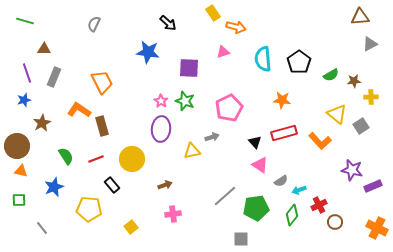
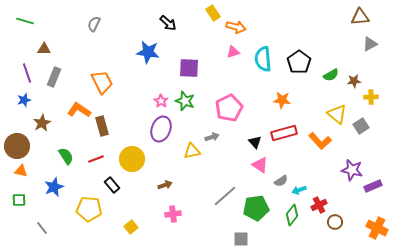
pink triangle at (223, 52): moved 10 px right
purple ellipse at (161, 129): rotated 15 degrees clockwise
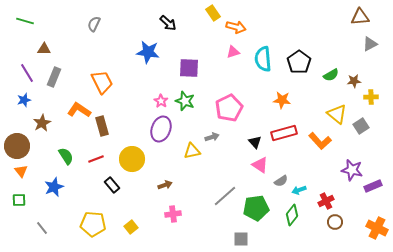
purple line at (27, 73): rotated 12 degrees counterclockwise
orange triangle at (21, 171): rotated 40 degrees clockwise
red cross at (319, 205): moved 7 px right, 4 px up
yellow pentagon at (89, 209): moved 4 px right, 15 px down
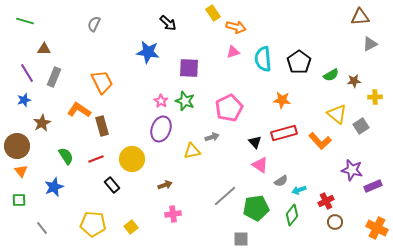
yellow cross at (371, 97): moved 4 px right
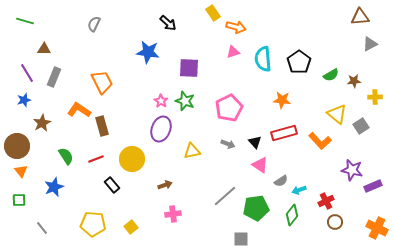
gray arrow at (212, 137): moved 16 px right, 7 px down; rotated 40 degrees clockwise
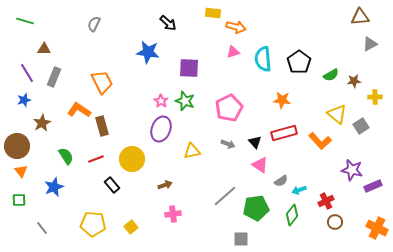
yellow rectangle at (213, 13): rotated 49 degrees counterclockwise
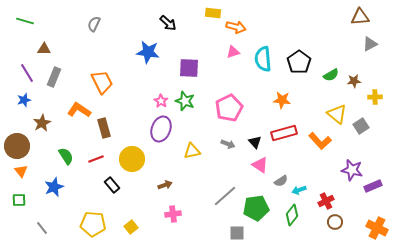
brown rectangle at (102, 126): moved 2 px right, 2 px down
gray square at (241, 239): moved 4 px left, 6 px up
